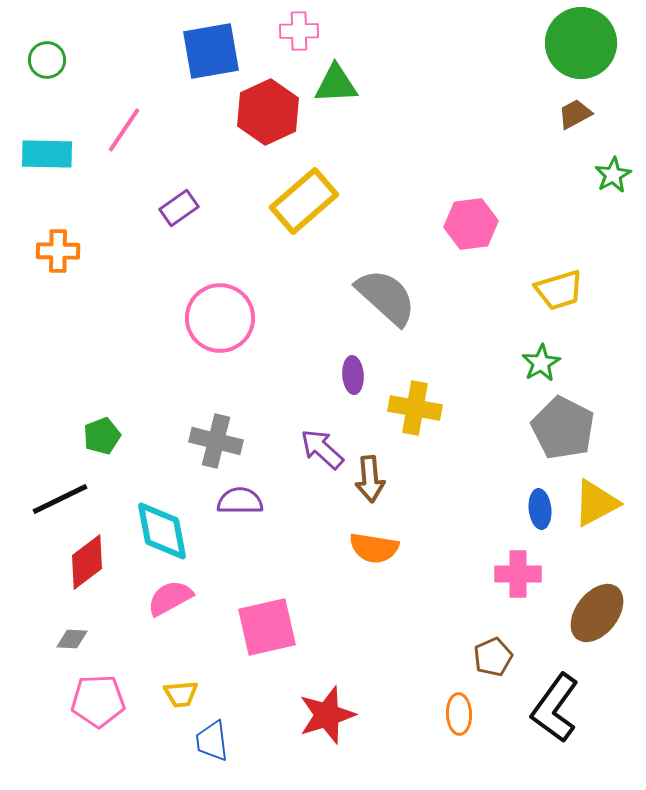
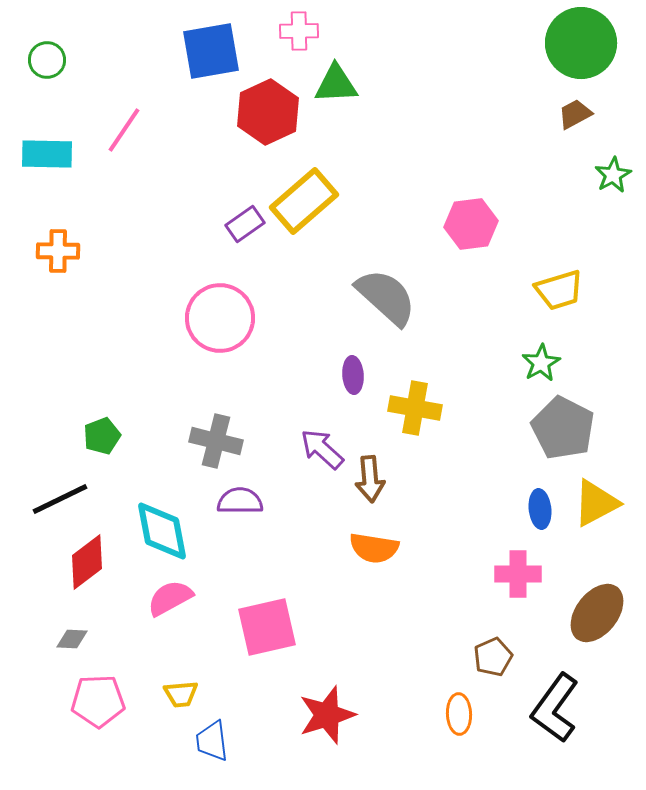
purple rectangle at (179, 208): moved 66 px right, 16 px down
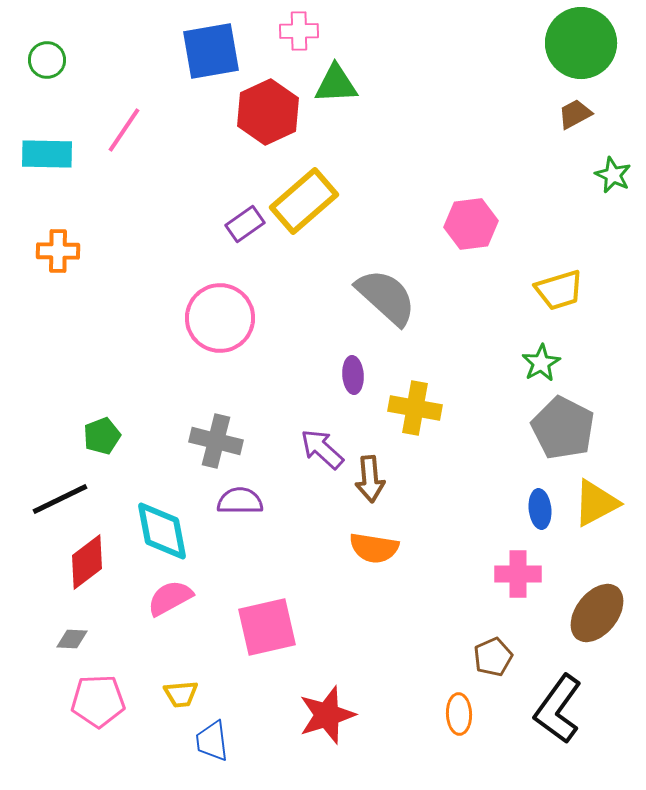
green star at (613, 175): rotated 18 degrees counterclockwise
black L-shape at (555, 708): moved 3 px right, 1 px down
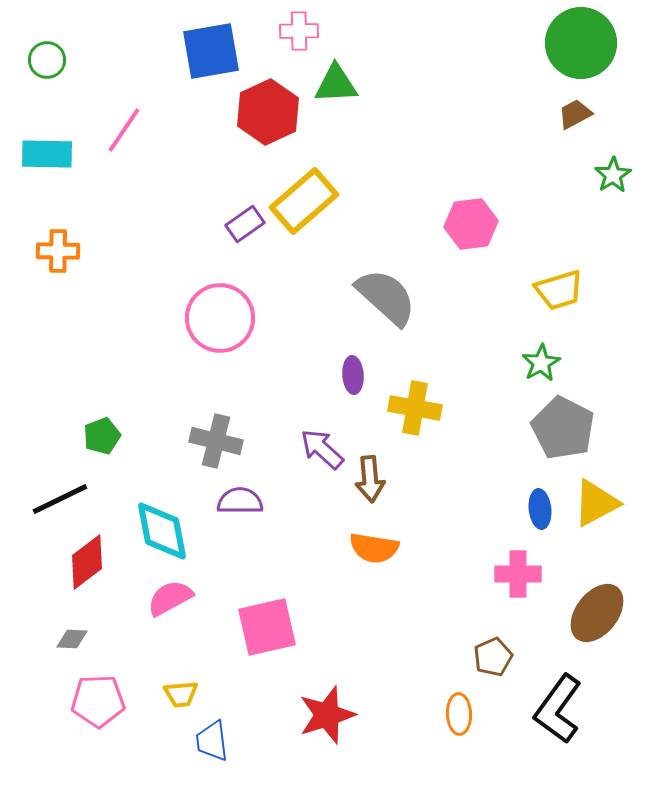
green star at (613, 175): rotated 15 degrees clockwise
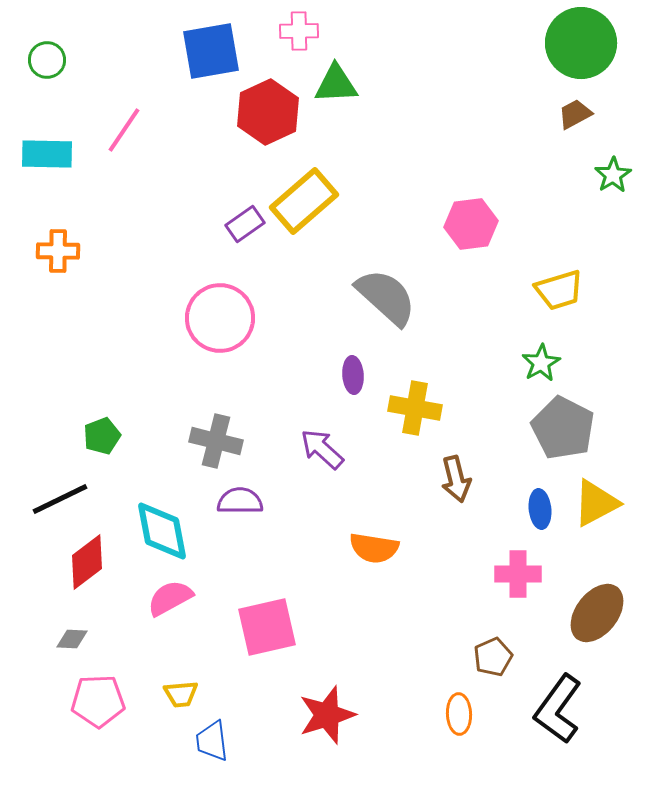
brown arrow at (370, 479): moved 86 px right; rotated 9 degrees counterclockwise
